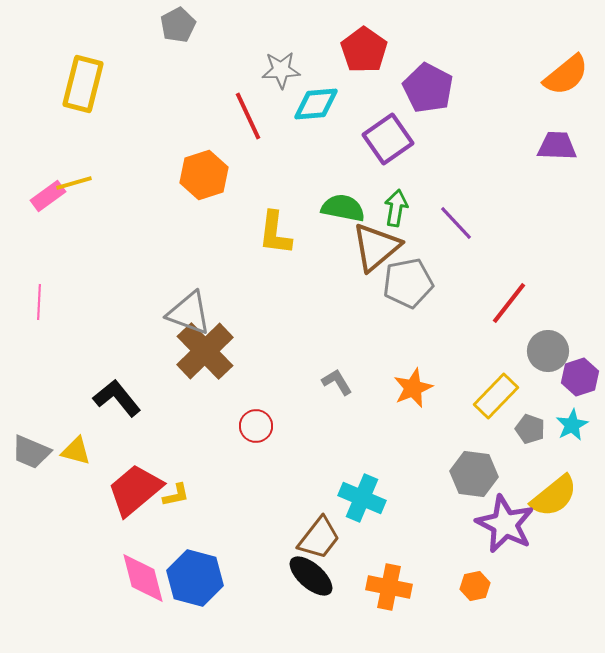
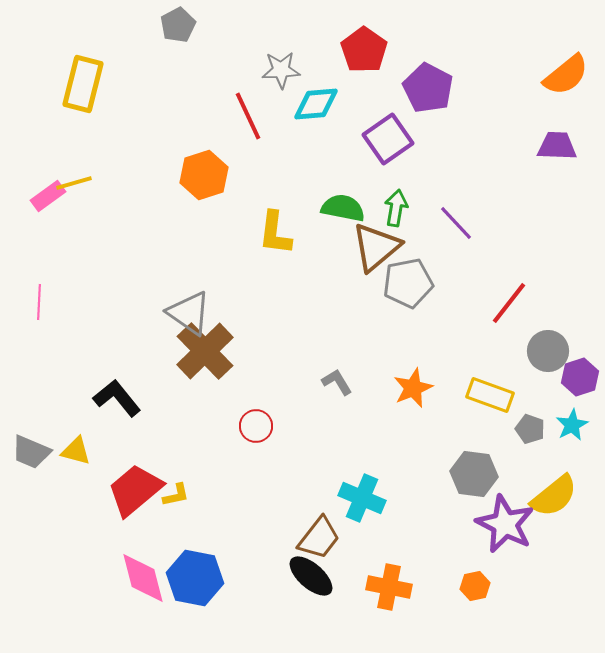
gray triangle at (189, 313): rotated 15 degrees clockwise
yellow rectangle at (496, 396): moved 6 px left, 1 px up; rotated 66 degrees clockwise
blue hexagon at (195, 578): rotated 4 degrees counterclockwise
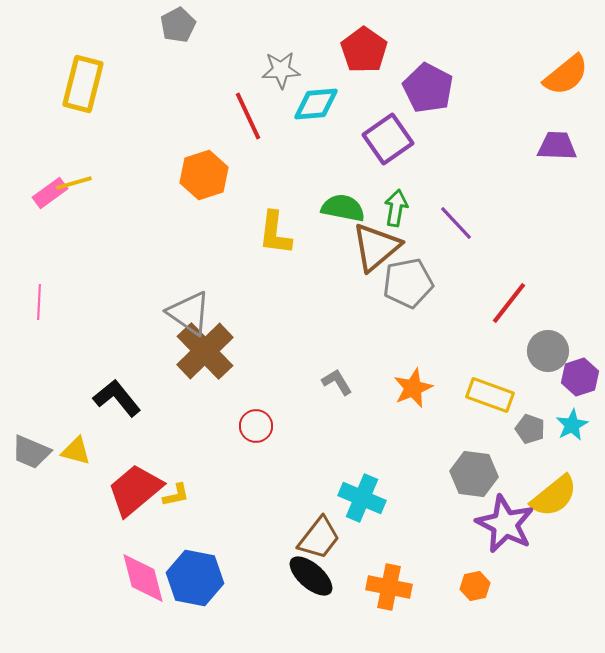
pink rectangle at (48, 196): moved 2 px right, 3 px up
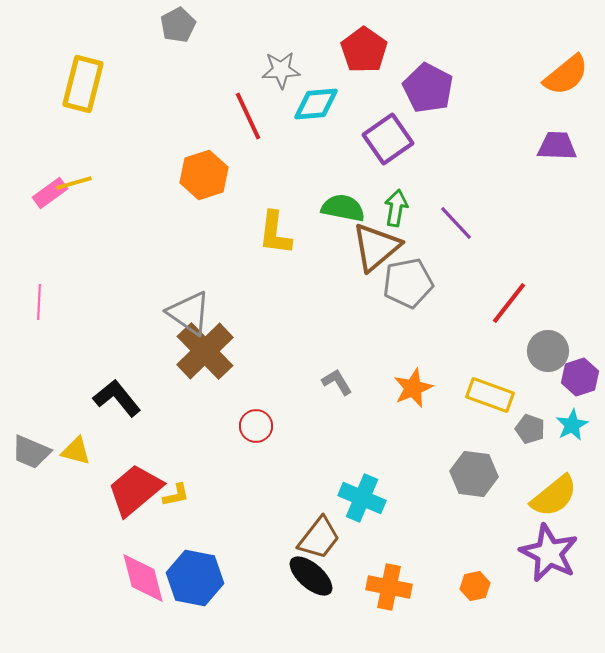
purple star at (505, 524): moved 44 px right, 29 px down
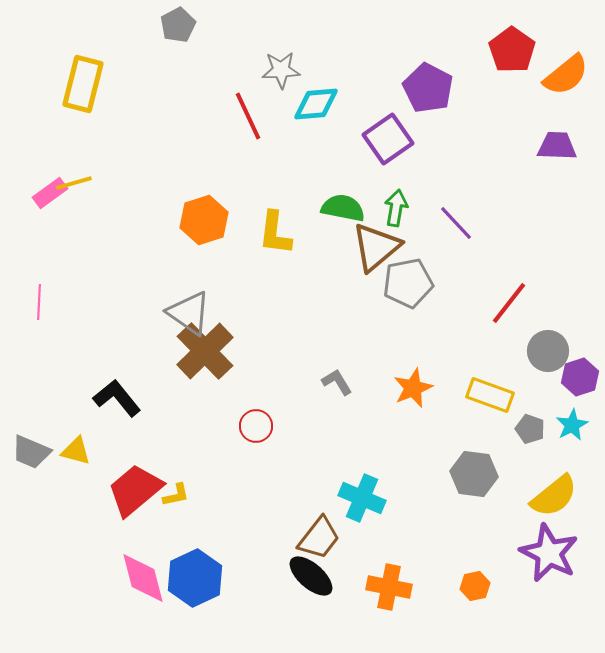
red pentagon at (364, 50): moved 148 px right
orange hexagon at (204, 175): moved 45 px down
blue hexagon at (195, 578): rotated 24 degrees clockwise
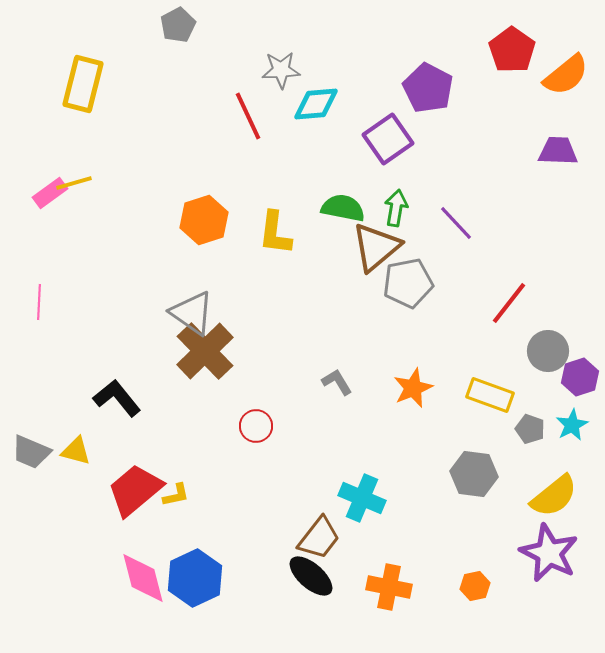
purple trapezoid at (557, 146): moved 1 px right, 5 px down
gray triangle at (189, 313): moved 3 px right
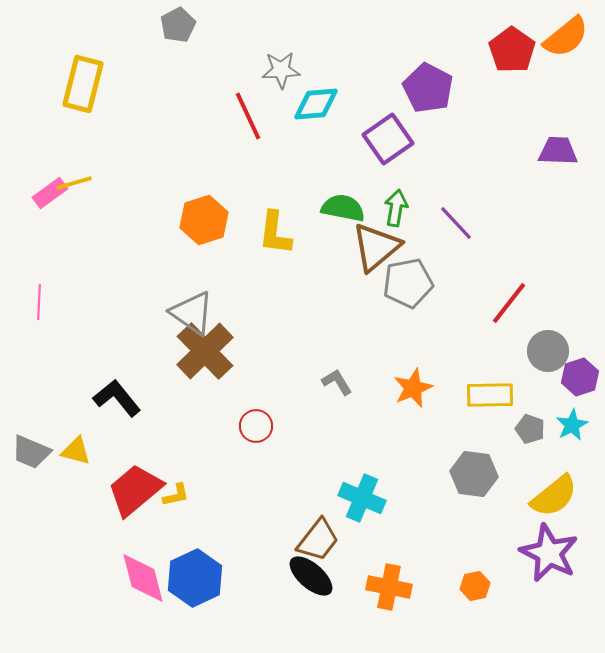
orange semicircle at (566, 75): moved 38 px up
yellow rectangle at (490, 395): rotated 21 degrees counterclockwise
brown trapezoid at (319, 538): moved 1 px left, 2 px down
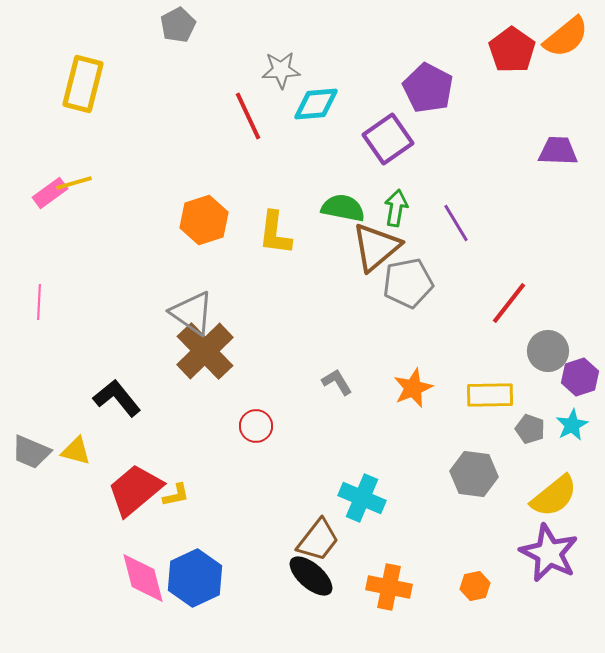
purple line at (456, 223): rotated 12 degrees clockwise
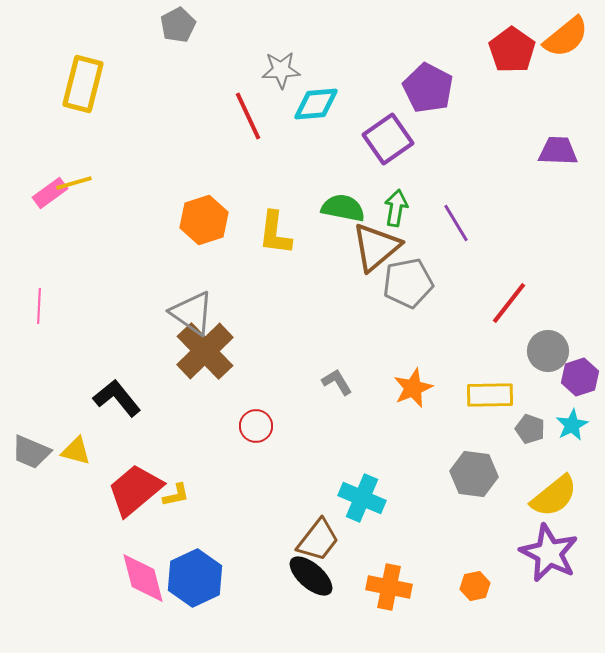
pink line at (39, 302): moved 4 px down
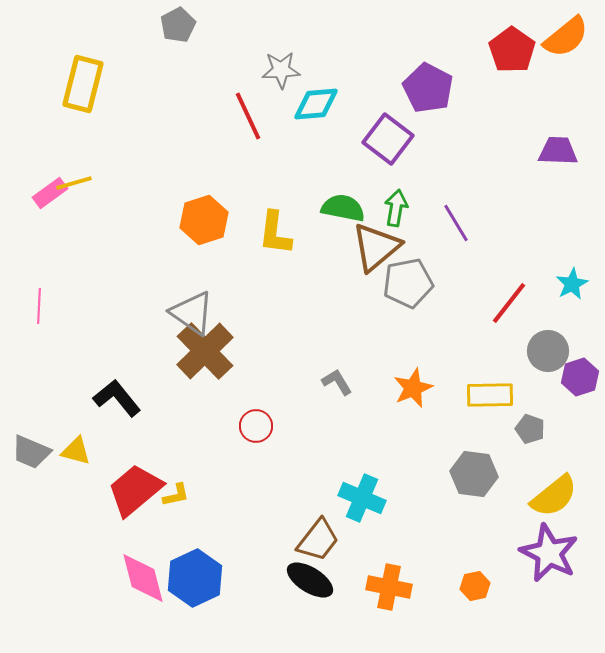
purple square at (388, 139): rotated 18 degrees counterclockwise
cyan star at (572, 425): moved 141 px up
black ellipse at (311, 576): moved 1 px left, 4 px down; rotated 9 degrees counterclockwise
